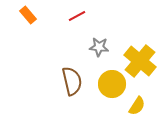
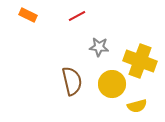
orange rectangle: rotated 24 degrees counterclockwise
yellow cross: rotated 20 degrees counterclockwise
yellow semicircle: rotated 42 degrees clockwise
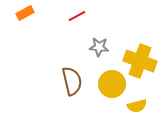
orange rectangle: moved 3 px left, 2 px up; rotated 54 degrees counterclockwise
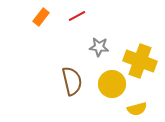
orange rectangle: moved 16 px right, 4 px down; rotated 24 degrees counterclockwise
yellow semicircle: moved 3 px down
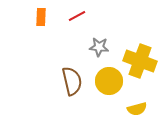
orange rectangle: rotated 36 degrees counterclockwise
yellow circle: moved 3 px left, 3 px up
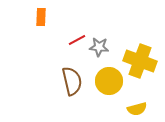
red line: moved 24 px down
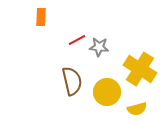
yellow cross: moved 8 px down; rotated 12 degrees clockwise
yellow circle: moved 2 px left, 11 px down
